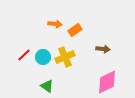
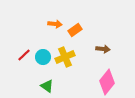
pink diamond: rotated 25 degrees counterclockwise
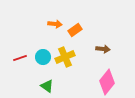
red line: moved 4 px left, 3 px down; rotated 24 degrees clockwise
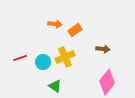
cyan circle: moved 5 px down
green triangle: moved 8 px right
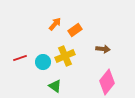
orange arrow: rotated 56 degrees counterclockwise
yellow cross: moved 1 px up
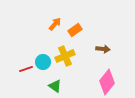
red line: moved 6 px right, 11 px down
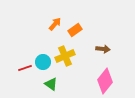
red line: moved 1 px left, 1 px up
pink diamond: moved 2 px left, 1 px up
green triangle: moved 4 px left, 2 px up
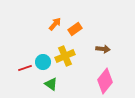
orange rectangle: moved 1 px up
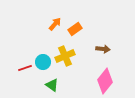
green triangle: moved 1 px right, 1 px down
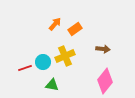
green triangle: rotated 24 degrees counterclockwise
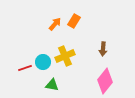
orange rectangle: moved 1 px left, 8 px up; rotated 24 degrees counterclockwise
brown arrow: rotated 88 degrees clockwise
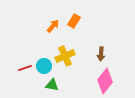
orange arrow: moved 2 px left, 2 px down
brown arrow: moved 2 px left, 5 px down
cyan circle: moved 1 px right, 4 px down
